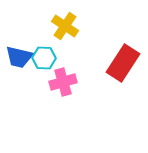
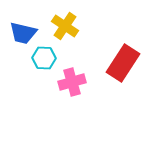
blue trapezoid: moved 4 px right, 24 px up
pink cross: moved 9 px right
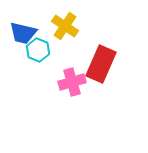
cyan hexagon: moved 6 px left, 8 px up; rotated 20 degrees clockwise
red rectangle: moved 22 px left, 1 px down; rotated 9 degrees counterclockwise
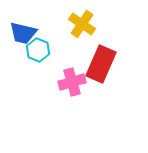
yellow cross: moved 17 px right, 2 px up
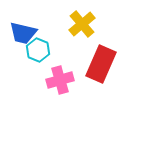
yellow cross: rotated 16 degrees clockwise
pink cross: moved 12 px left, 2 px up
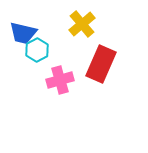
cyan hexagon: moved 1 px left; rotated 10 degrees clockwise
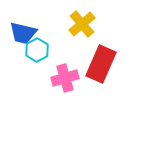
pink cross: moved 5 px right, 2 px up
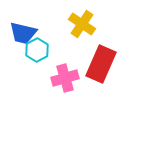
yellow cross: rotated 16 degrees counterclockwise
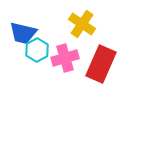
pink cross: moved 20 px up
